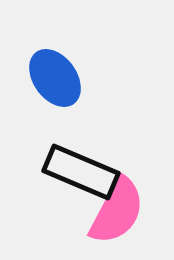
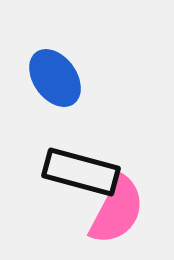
black rectangle: rotated 8 degrees counterclockwise
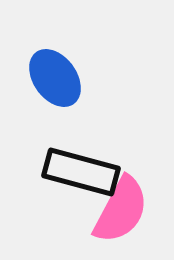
pink semicircle: moved 4 px right, 1 px up
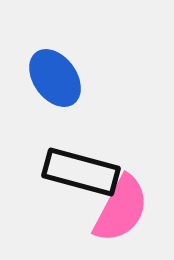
pink semicircle: moved 1 px up
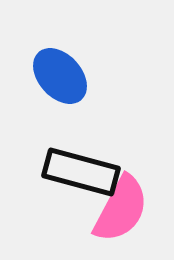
blue ellipse: moved 5 px right, 2 px up; rotated 6 degrees counterclockwise
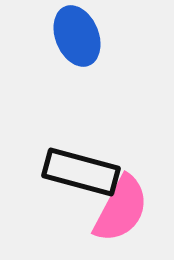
blue ellipse: moved 17 px right, 40 px up; rotated 20 degrees clockwise
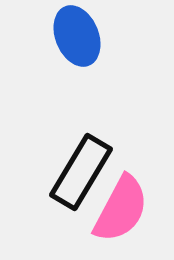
black rectangle: rotated 74 degrees counterclockwise
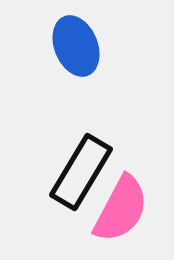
blue ellipse: moved 1 px left, 10 px down
